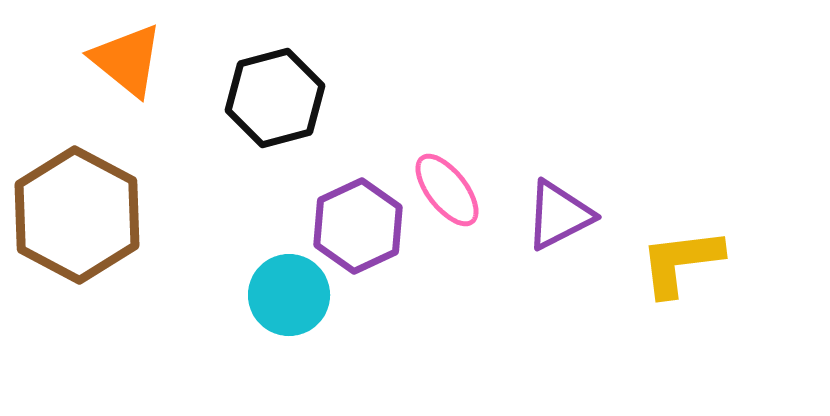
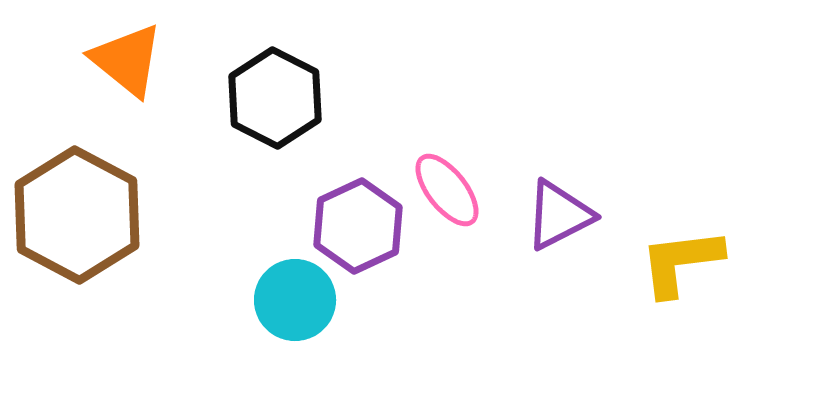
black hexagon: rotated 18 degrees counterclockwise
cyan circle: moved 6 px right, 5 px down
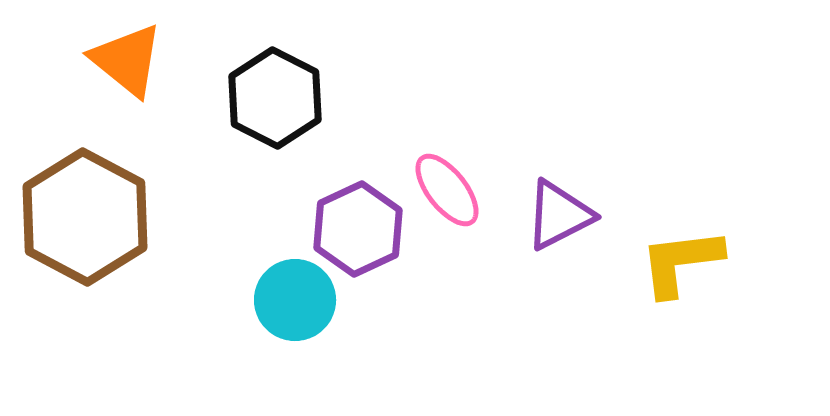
brown hexagon: moved 8 px right, 2 px down
purple hexagon: moved 3 px down
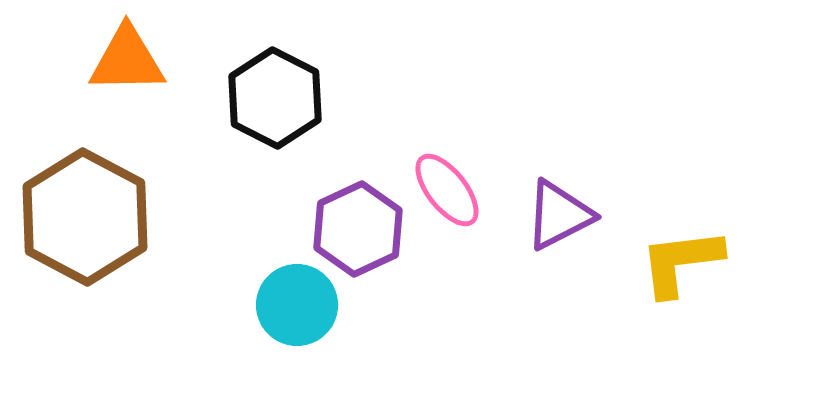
orange triangle: rotated 40 degrees counterclockwise
cyan circle: moved 2 px right, 5 px down
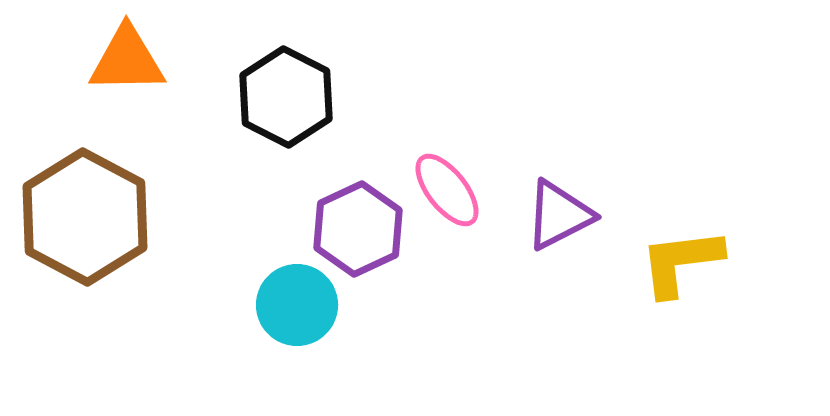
black hexagon: moved 11 px right, 1 px up
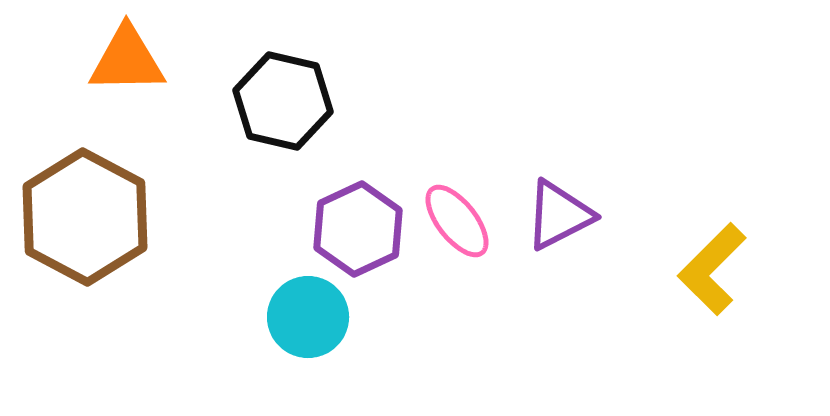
black hexagon: moved 3 px left, 4 px down; rotated 14 degrees counterclockwise
pink ellipse: moved 10 px right, 31 px down
yellow L-shape: moved 31 px right, 7 px down; rotated 38 degrees counterclockwise
cyan circle: moved 11 px right, 12 px down
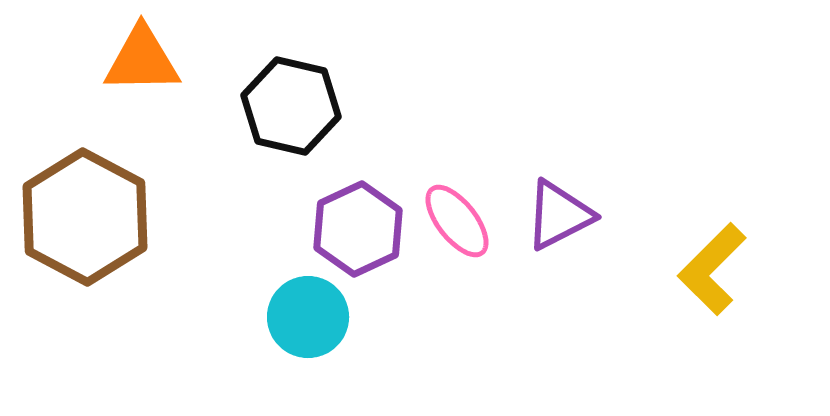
orange triangle: moved 15 px right
black hexagon: moved 8 px right, 5 px down
